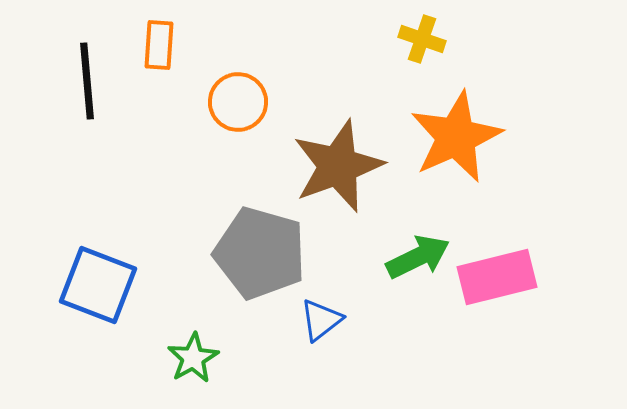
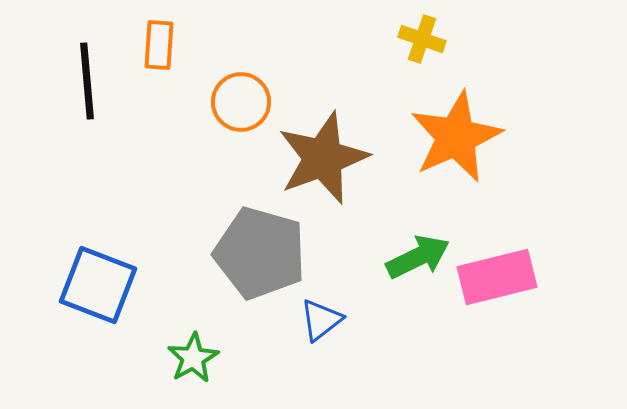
orange circle: moved 3 px right
brown star: moved 15 px left, 8 px up
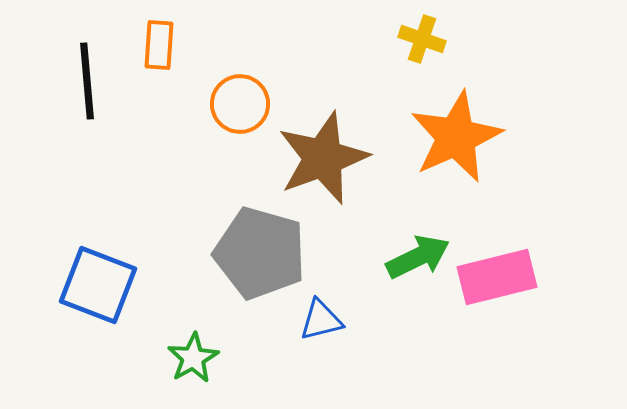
orange circle: moved 1 px left, 2 px down
blue triangle: rotated 24 degrees clockwise
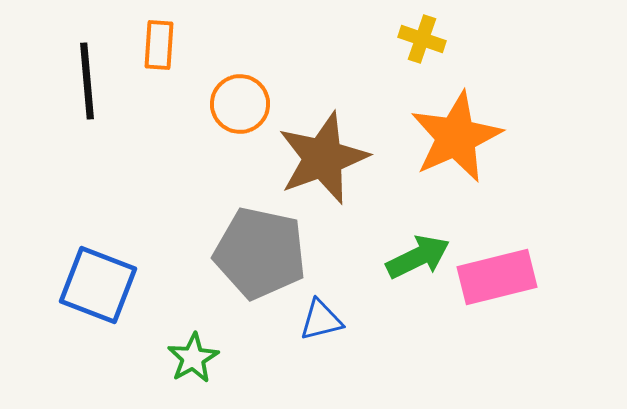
gray pentagon: rotated 4 degrees counterclockwise
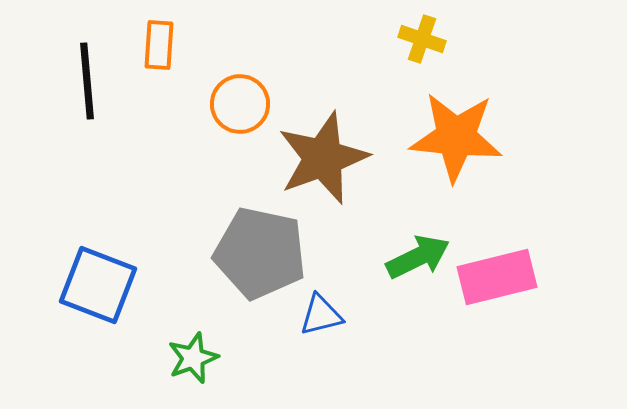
orange star: rotated 30 degrees clockwise
blue triangle: moved 5 px up
green star: rotated 9 degrees clockwise
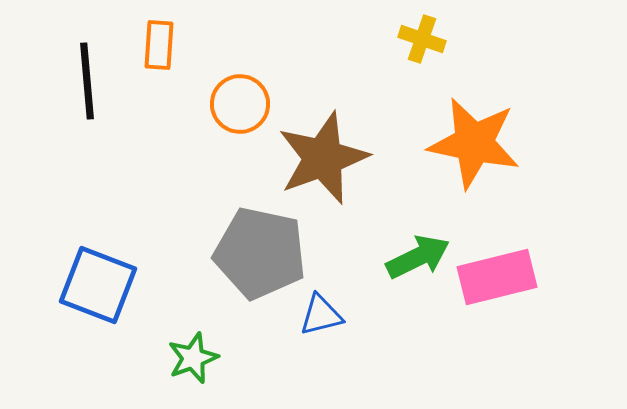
orange star: moved 18 px right, 6 px down; rotated 6 degrees clockwise
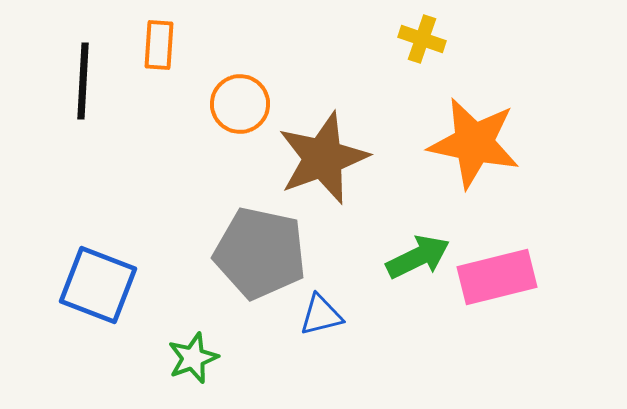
black line: moved 4 px left; rotated 8 degrees clockwise
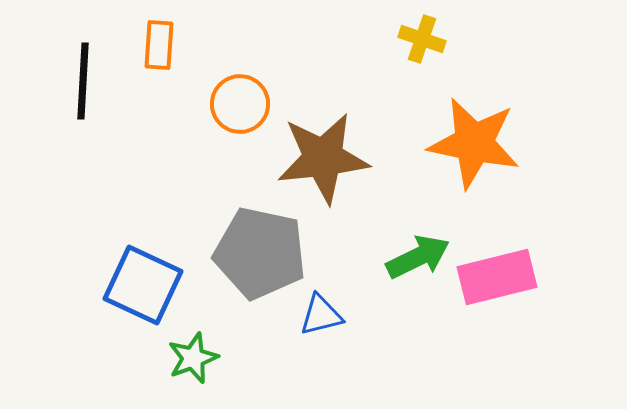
brown star: rotated 14 degrees clockwise
blue square: moved 45 px right; rotated 4 degrees clockwise
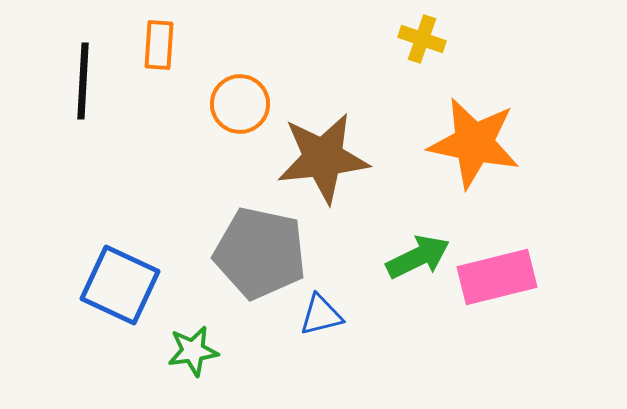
blue square: moved 23 px left
green star: moved 7 px up; rotated 12 degrees clockwise
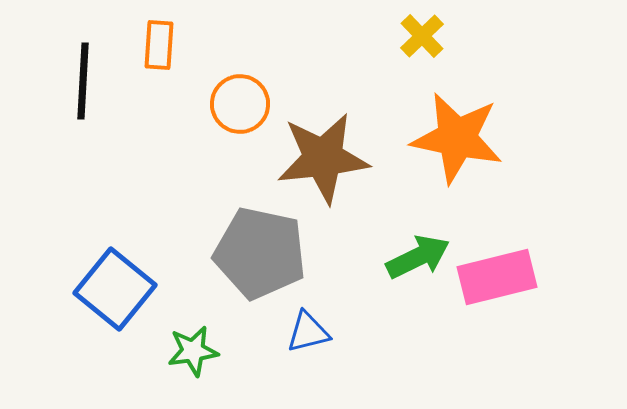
yellow cross: moved 3 px up; rotated 27 degrees clockwise
orange star: moved 17 px left, 5 px up
blue square: moved 5 px left, 4 px down; rotated 14 degrees clockwise
blue triangle: moved 13 px left, 17 px down
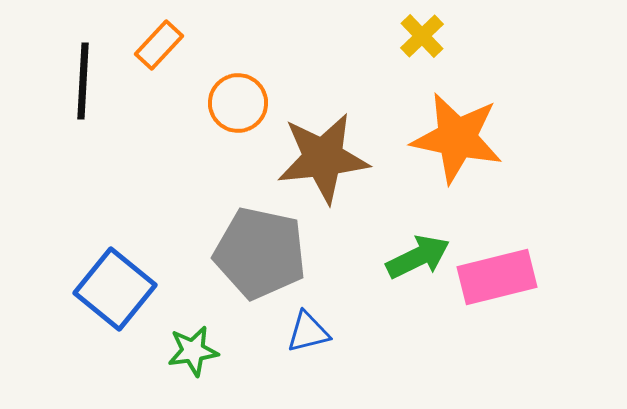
orange rectangle: rotated 39 degrees clockwise
orange circle: moved 2 px left, 1 px up
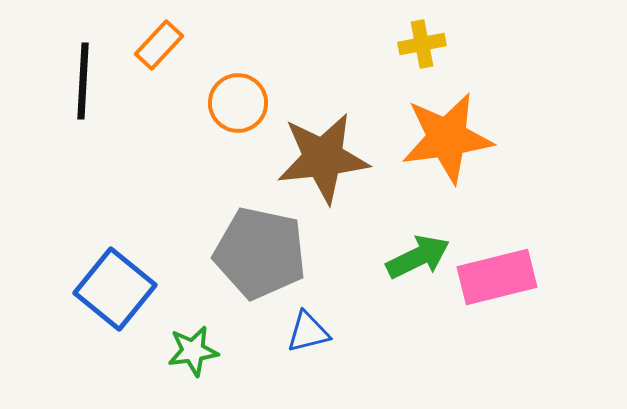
yellow cross: moved 8 px down; rotated 33 degrees clockwise
orange star: moved 10 px left; rotated 20 degrees counterclockwise
